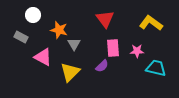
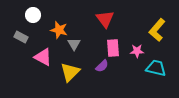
yellow L-shape: moved 6 px right, 7 px down; rotated 85 degrees counterclockwise
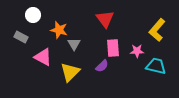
cyan trapezoid: moved 2 px up
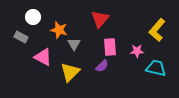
white circle: moved 2 px down
red triangle: moved 5 px left; rotated 18 degrees clockwise
pink rectangle: moved 3 px left, 1 px up
cyan trapezoid: moved 2 px down
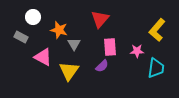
cyan trapezoid: rotated 85 degrees clockwise
yellow triangle: moved 1 px left, 1 px up; rotated 10 degrees counterclockwise
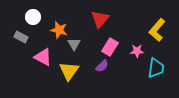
pink rectangle: rotated 36 degrees clockwise
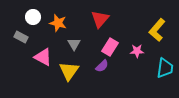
orange star: moved 1 px left, 7 px up
cyan trapezoid: moved 9 px right
